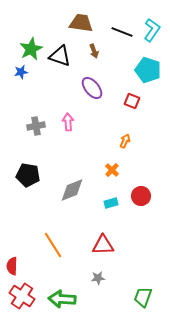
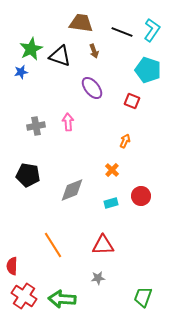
red cross: moved 2 px right
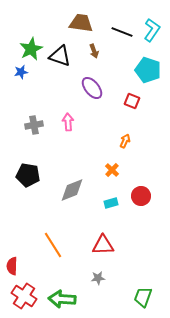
gray cross: moved 2 px left, 1 px up
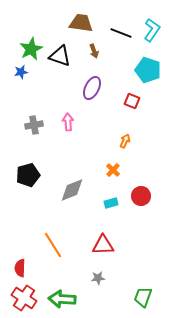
black line: moved 1 px left, 1 px down
purple ellipse: rotated 65 degrees clockwise
orange cross: moved 1 px right
black pentagon: rotated 25 degrees counterclockwise
red semicircle: moved 8 px right, 2 px down
red cross: moved 2 px down
